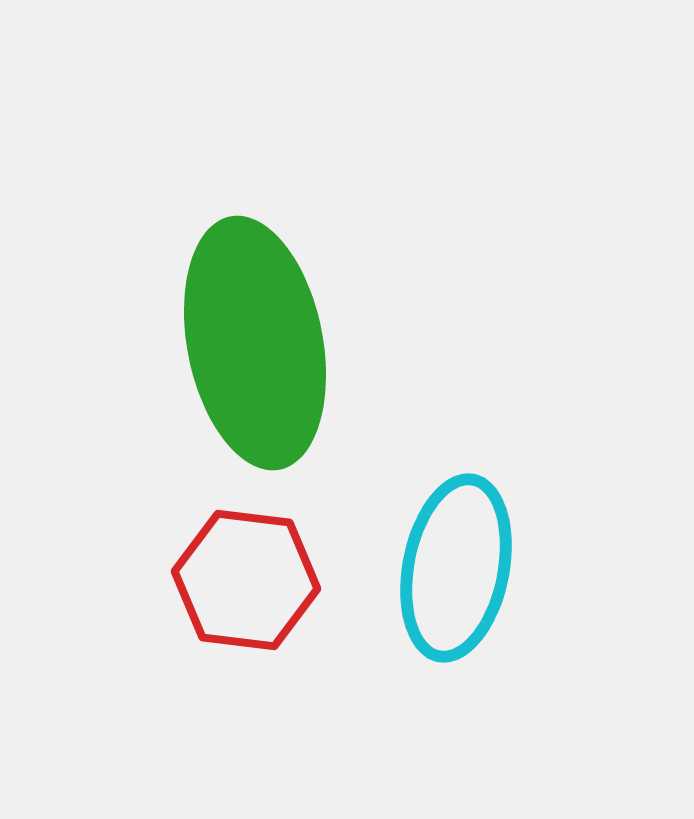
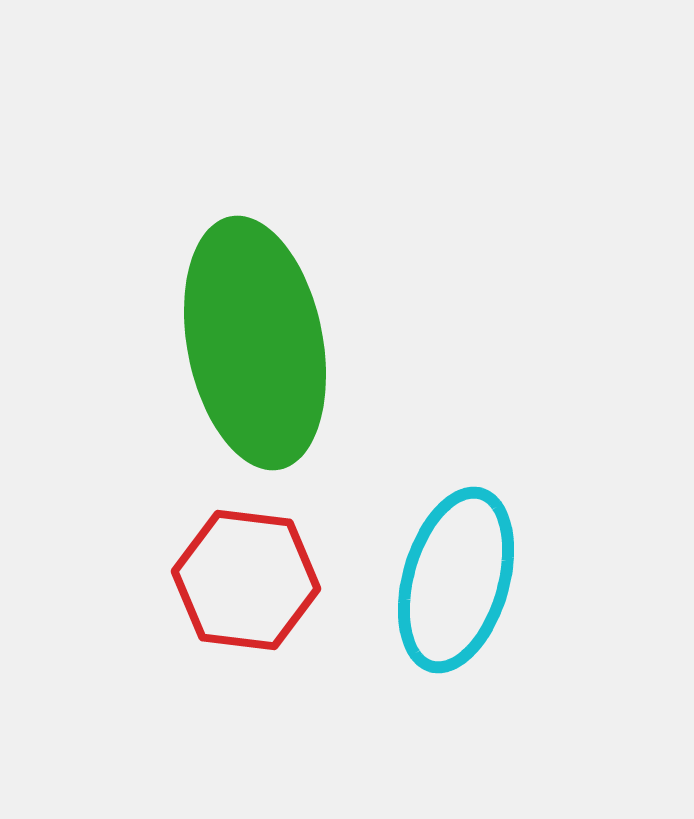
cyan ellipse: moved 12 px down; rotated 5 degrees clockwise
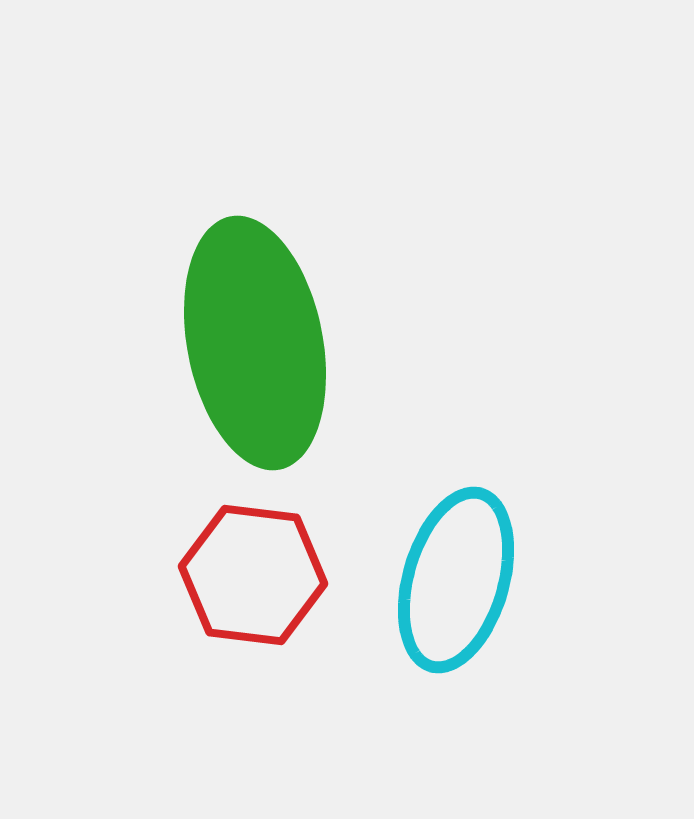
red hexagon: moved 7 px right, 5 px up
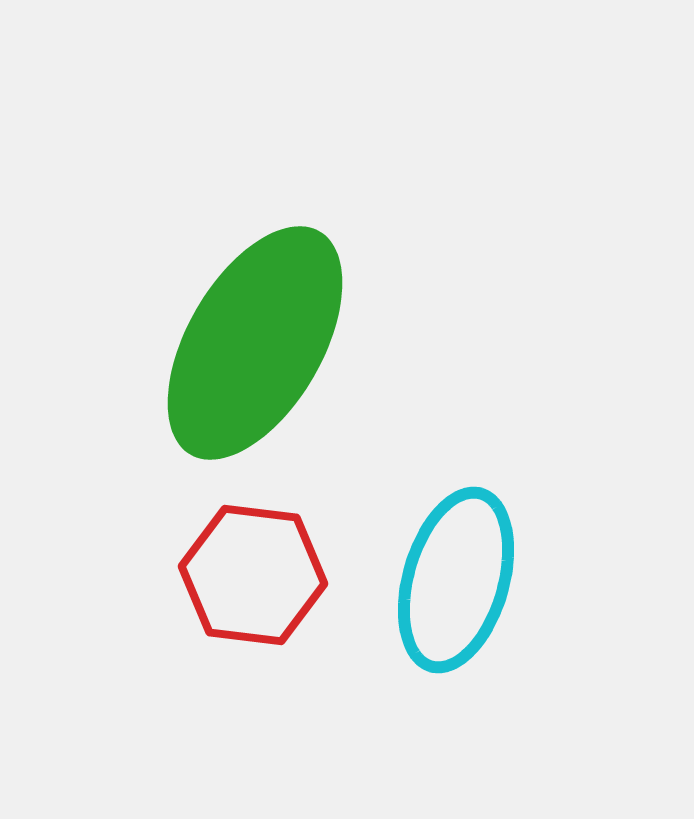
green ellipse: rotated 41 degrees clockwise
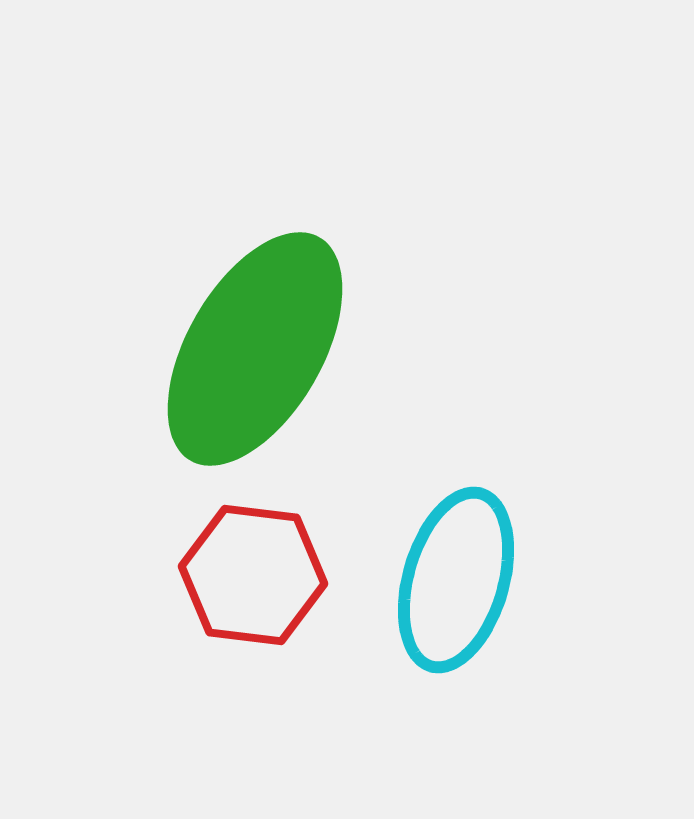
green ellipse: moved 6 px down
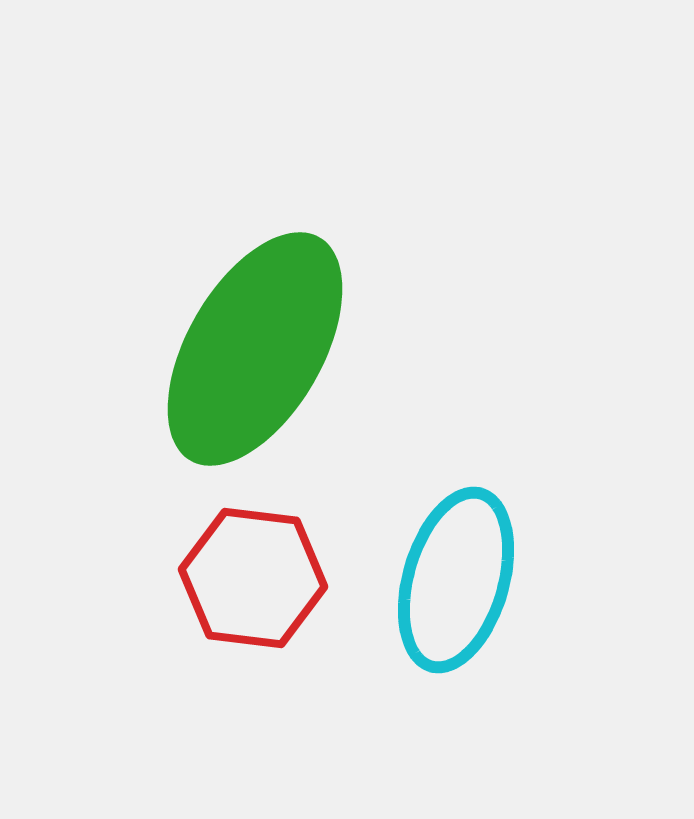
red hexagon: moved 3 px down
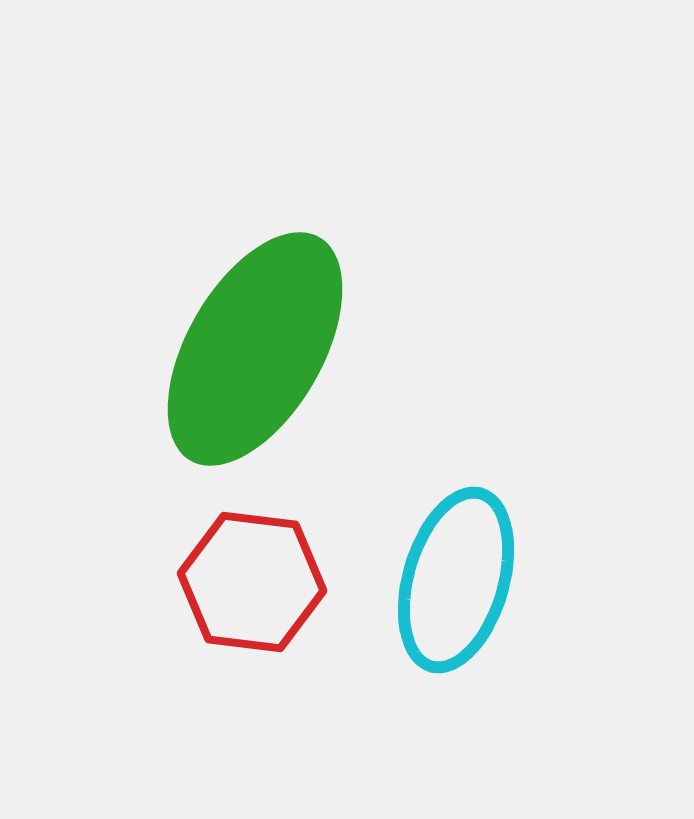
red hexagon: moved 1 px left, 4 px down
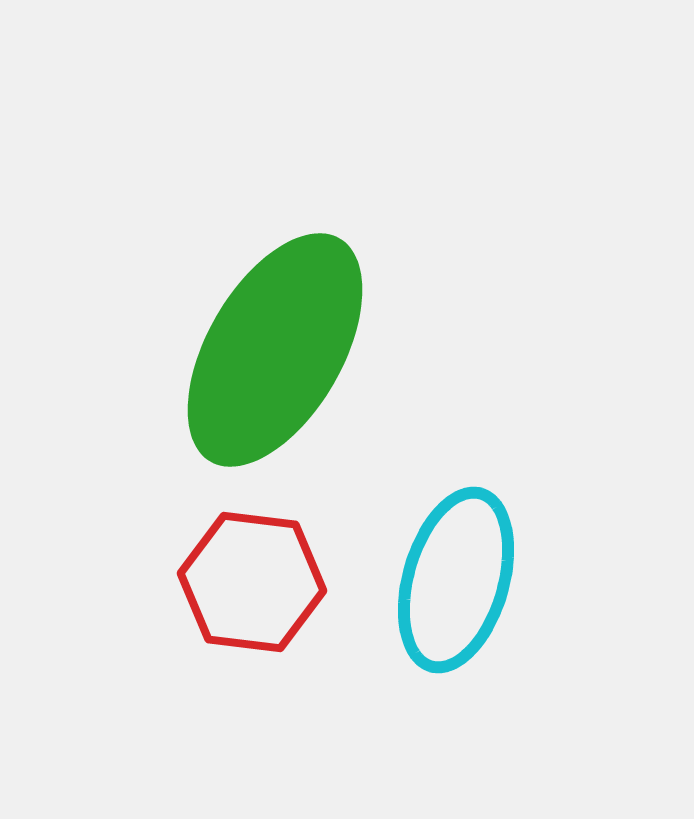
green ellipse: moved 20 px right, 1 px down
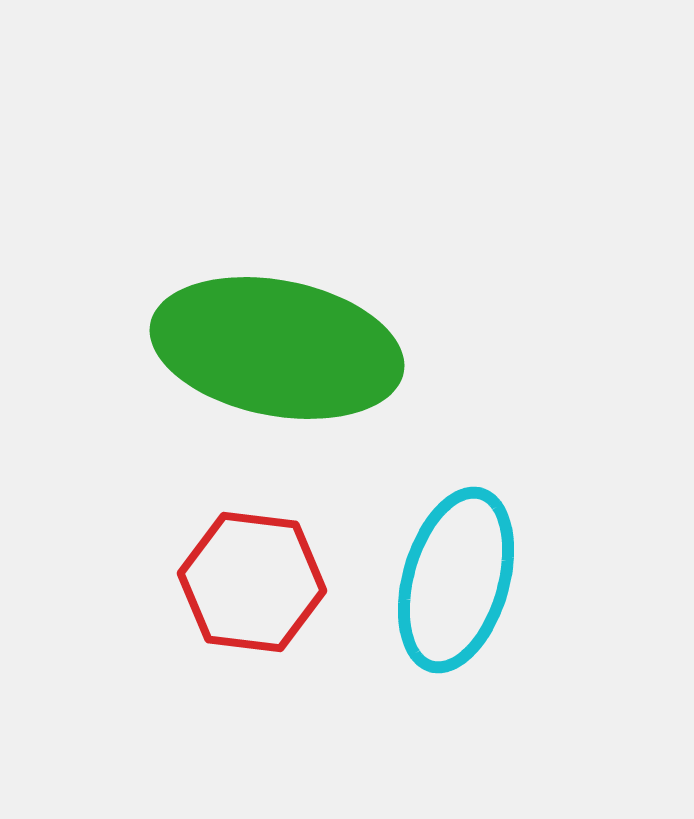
green ellipse: moved 2 px right, 2 px up; rotated 71 degrees clockwise
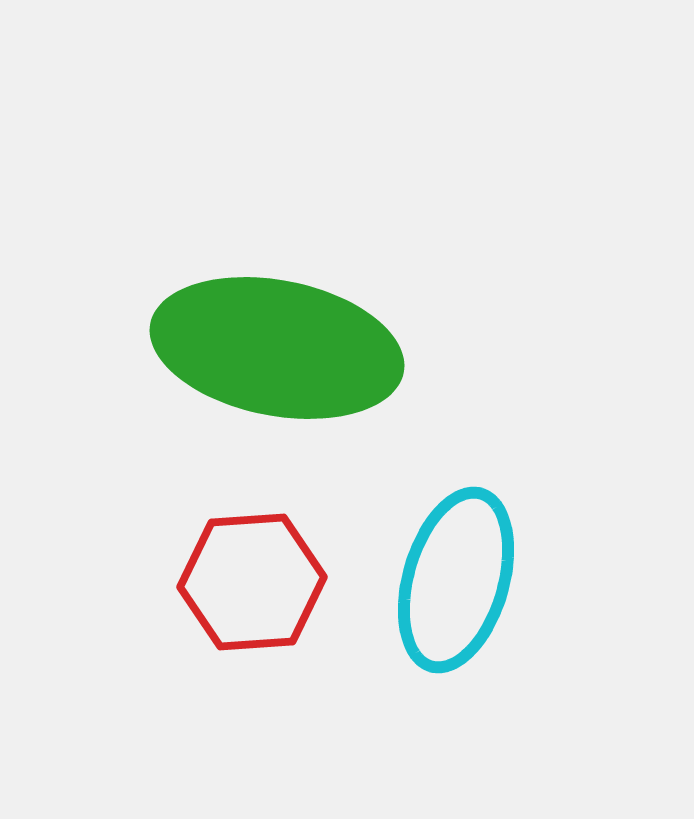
red hexagon: rotated 11 degrees counterclockwise
